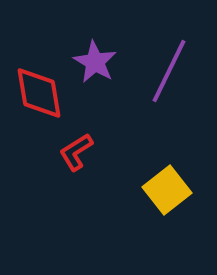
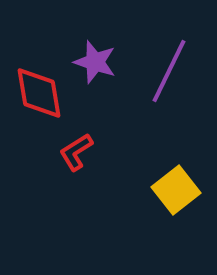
purple star: rotated 12 degrees counterclockwise
yellow square: moved 9 px right
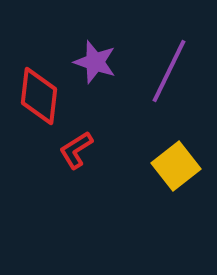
red diamond: moved 3 px down; rotated 16 degrees clockwise
red L-shape: moved 2 px up
yellow square: moved 24 px up
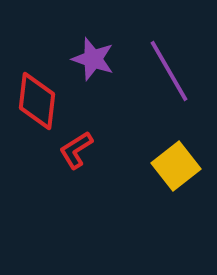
purple star: moved 2 px left, 3 px up
purple line: rotated 56 degrees counterclockwise
red diamond: moved 2 px left, 5 px down
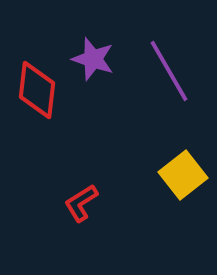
red diamond: moved 11 px up
red L-shape: moved 5 px right, 53 px down
yellow square: moved 7 px right, 9 px down
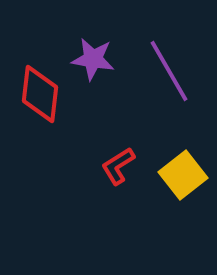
purple star: rotated 9 degrees counterclockwise
red diamond: moved 3 px right, 4 px down
red L-shape: moved 37 px right, 37 px up
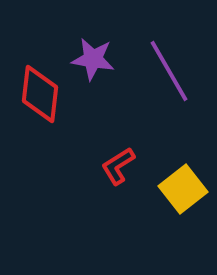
yellow square: moved 14 px down
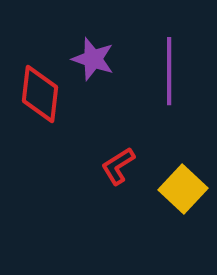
purple star: rotated 9 degrees clockwise
purple line: rotated 30 degrees clockwise
yellow square: rotated 9 degrees counterclockwise
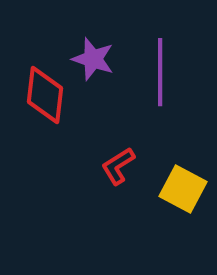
purple line: moved 9 px left, 1 px down
red diamond: moved 5 px right, 1 px down
yellow square: rotated 15 degrees counterclockwise
